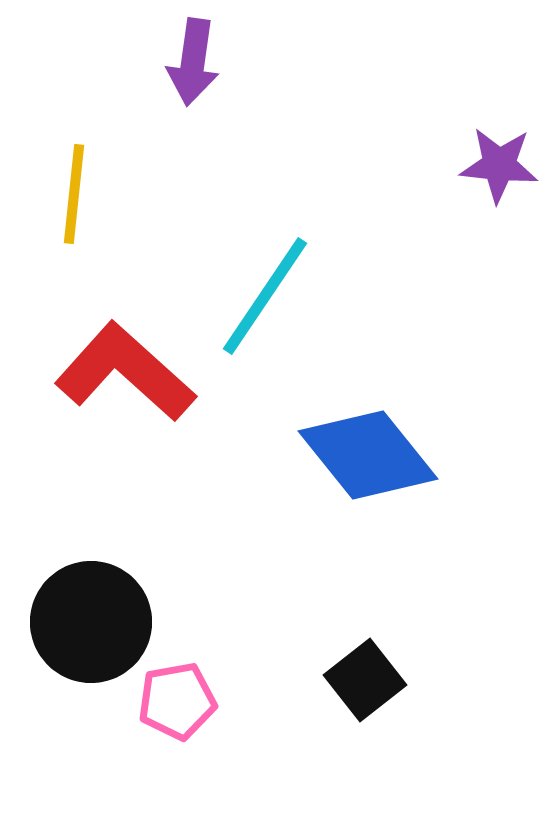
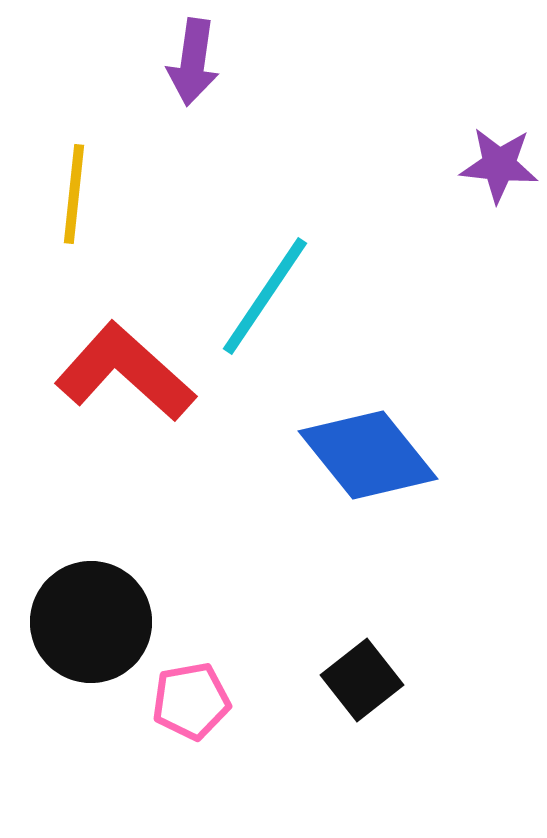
black square: moved 3 px left
pink pentagon: moved 14 px right
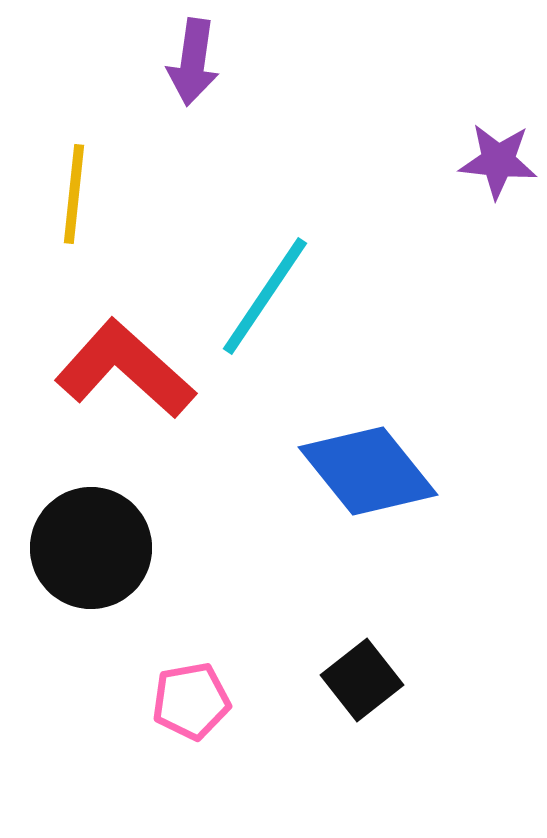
purple star: moved 1 px left, 4 px up
red L-shape: moved 3 px up
blue diamond: moved 16 px down
black circle: moved 74 px up
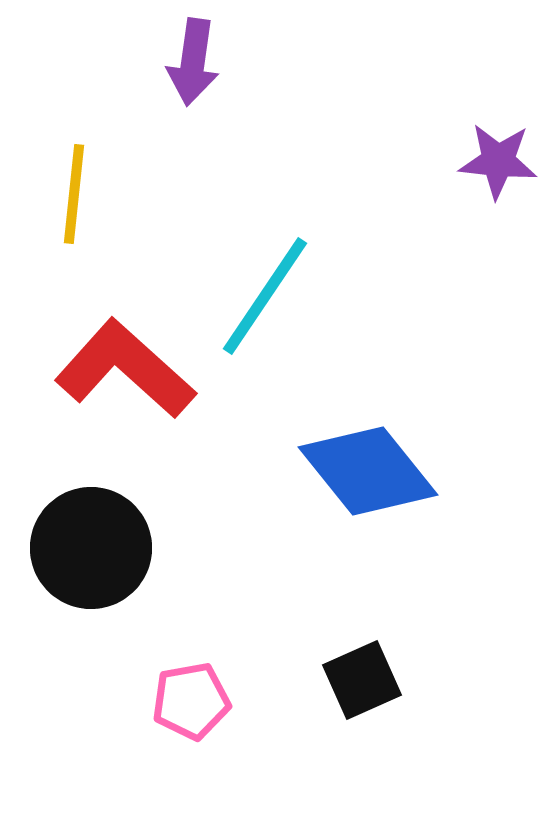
black square: rotated 14 degrees clockwise
